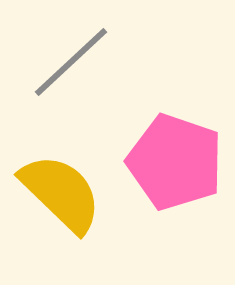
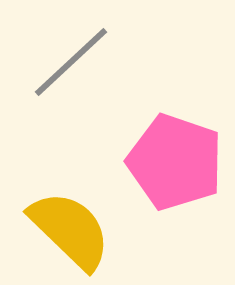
yellow semicircle: moved 9 px right, 37 px down
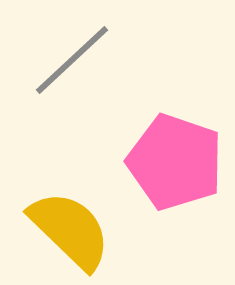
gray line: moved 1 px right, 2 px up
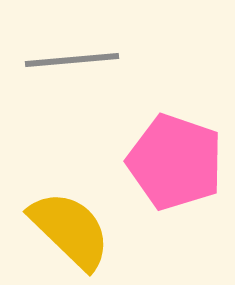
gray line: rotated 38 degrees clockwise
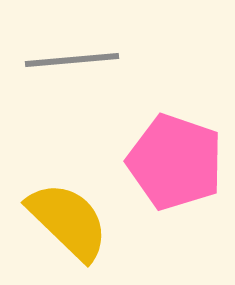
yellow semicircle: moved 2 px left, 9 px up
